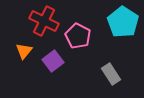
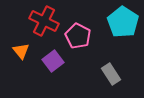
orange triangle: moved 3 px left; rotated 18 degrees counterclockwise
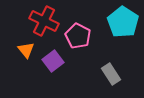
orange triangle: moved 5 px right, 1 px up
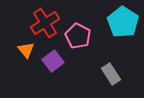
red cross: moved 1 px right, 2 px down; rotated 32 degrees clockwise
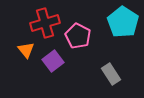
red cross: rotated 16 degrees clockwise
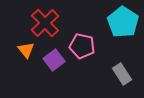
red cross: rotated 28 degrees counterclockwise
pink pentagon: moved 4 px right, 10 px down; rotated 15 degrees counterclockwise
purple square: moved 1 px right, 1 px up
gray rectangle: moved 11 px right
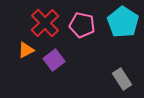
pink pentagon: moved 21 px up
orange triangle: rotated 42 degrees clockwise
gray rectangle: moved 5 px down
